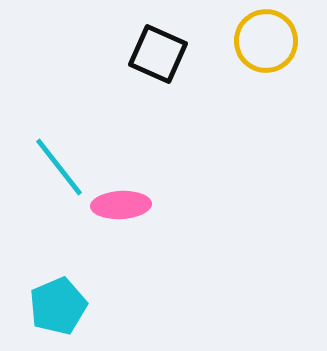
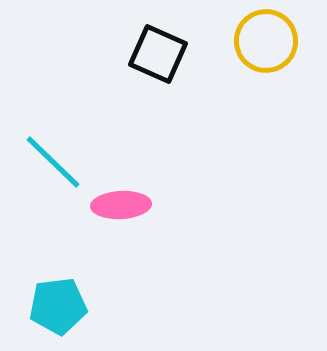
cyan line: moved 6 px left, 5 px up; rotated 8 degrees counterclockwise
cyan pentagon: rotated 16 degrees clockwise
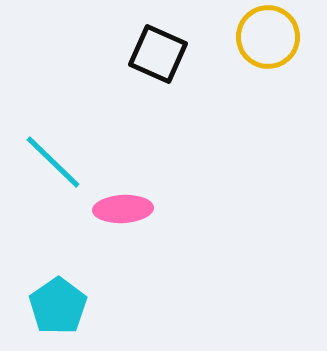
yellow circle: moved 2 px right, 4 px up
pink ellipse: moved 2 px right, 4 px down
cyan pentagon: rotated 28 degrees counterclockwise
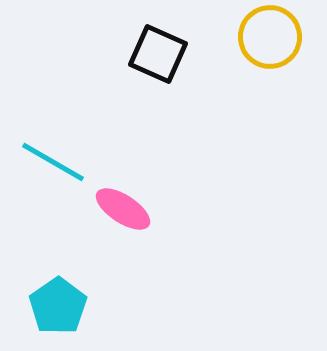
yellow circle: moved 2 px right
cyan line: rotated 14 degrees counterclockwise
pink ellipse: rotated 36 degrees clockwise
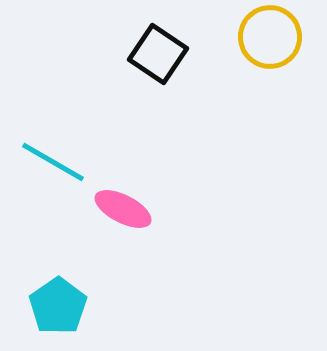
black square: rotated 10 degrees clockwise
pink ellipse: rotated 6 degrees counterclockwise
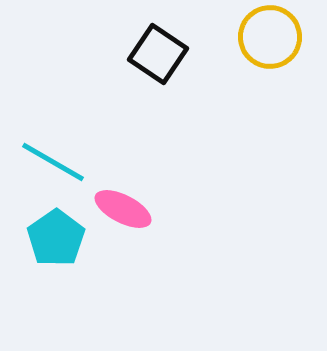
cyan pentagon: moved 2 px left, 68 px up
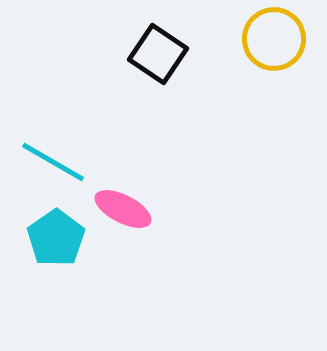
yellow circle: moved 4 px right, 2 px down
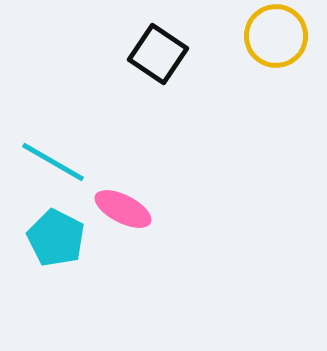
yellow circle: moved 2 px right, 3 px up
cyan pentagon: rotated 10 degrees counterclockwise
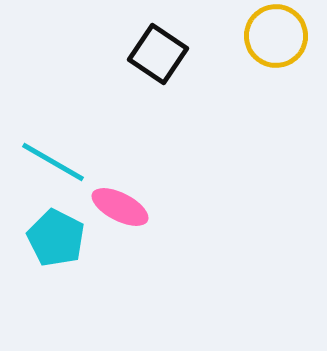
pink ellipse: moved 3 px left, 2 px up
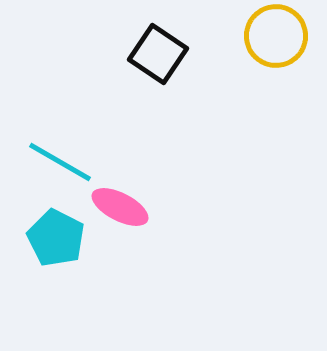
cyan line: moved 7 px right
